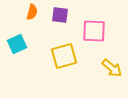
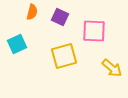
purple square: moved 2 px down; rotated 18 degrees clockwise
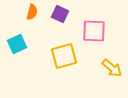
purple square: moved 3 px up
